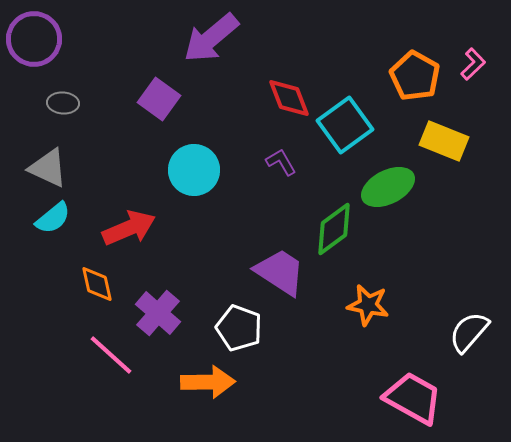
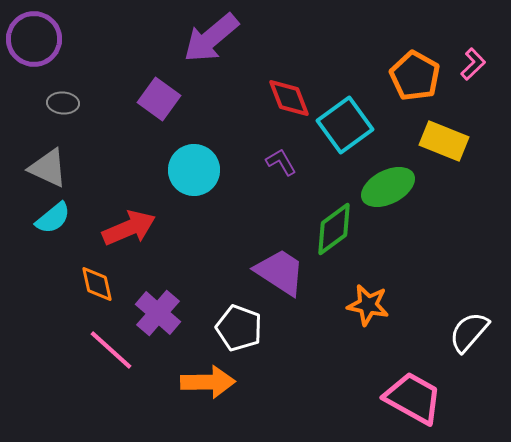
pink line: moved 5 px up
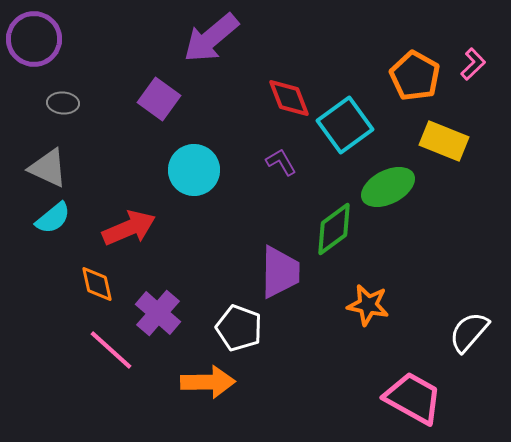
purple trapezoid: rotated 58 degrees clockwise
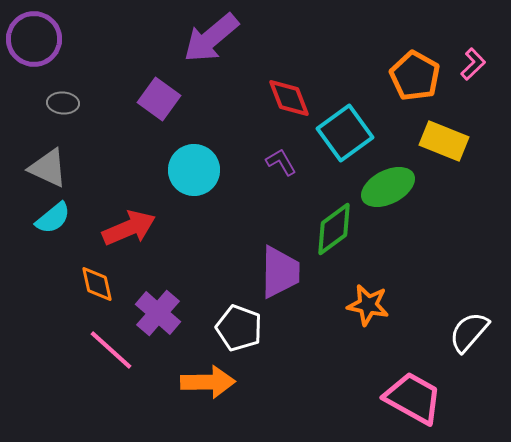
cyan square: moved 8 px down
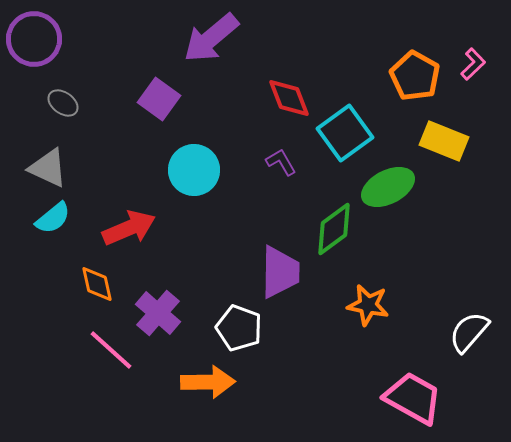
gray ellipse: rotated 32 degrees clockwise
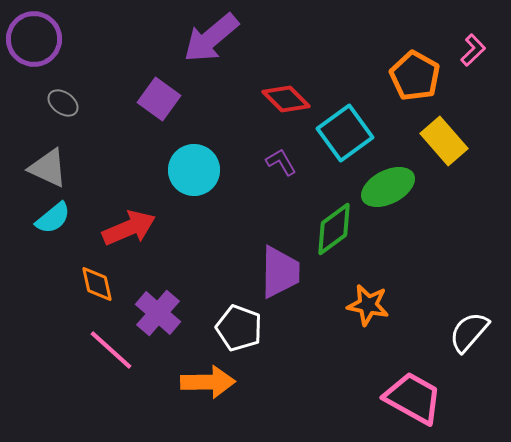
pink L-shape: moved 14 px up
red diamond: moved 3 px left, 1 px down; rotated 24 degrees counterclockwise
yellow rectangle: rotated 27 degrees clockwise
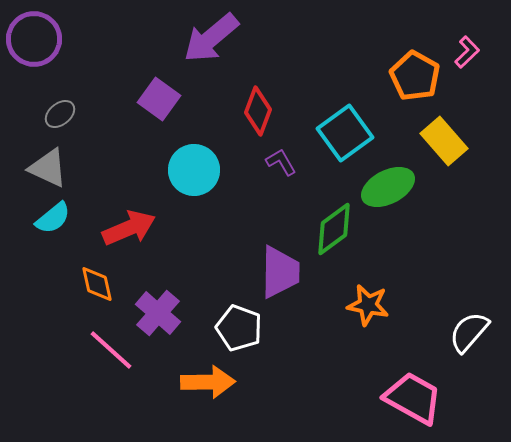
pink L-shape: moved 6 px left, 2 px down
red diamond: moved 28 px left, 12 px down; rotated 66 degrees clockwise
gray ellipse: moved 3 px left, 11 px down; rotated 76 degrees counterclockwise
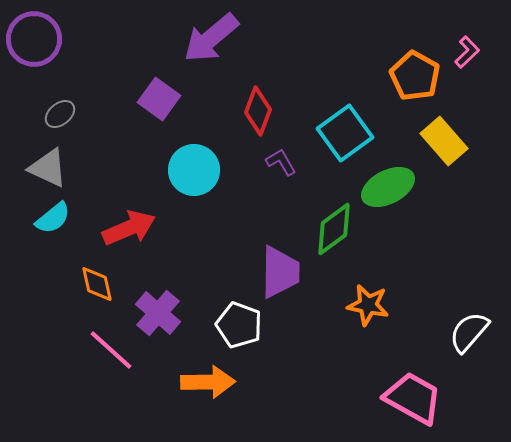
white pentagon: moved 3 px up
